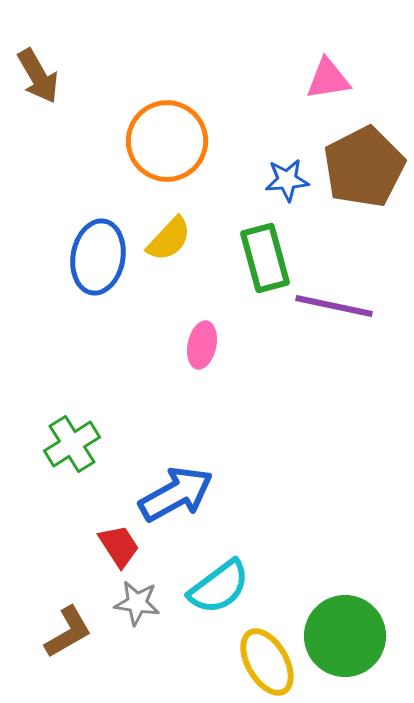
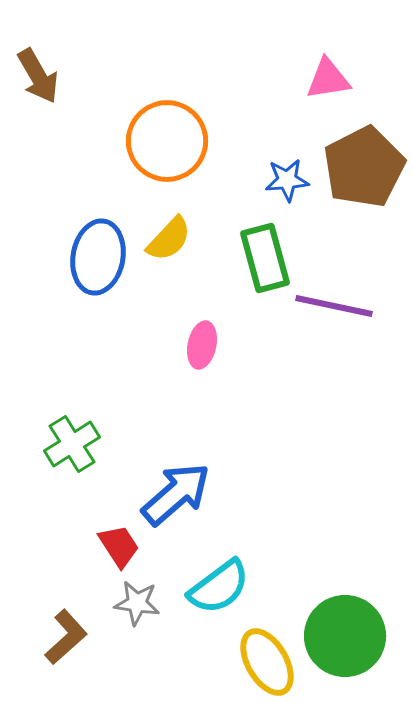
blue arrow: rotated 12 degrees counterclockwise
brown L-shape: moved 2 px left, 5 px down; rotated 12 degrees counterclockwise
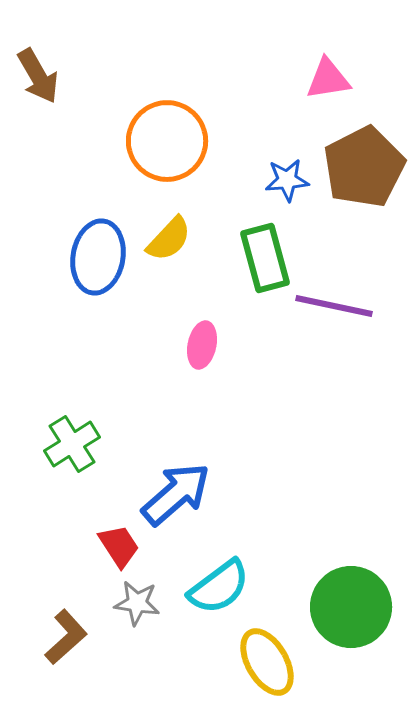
green circle: moved 6 px right, 29 px up
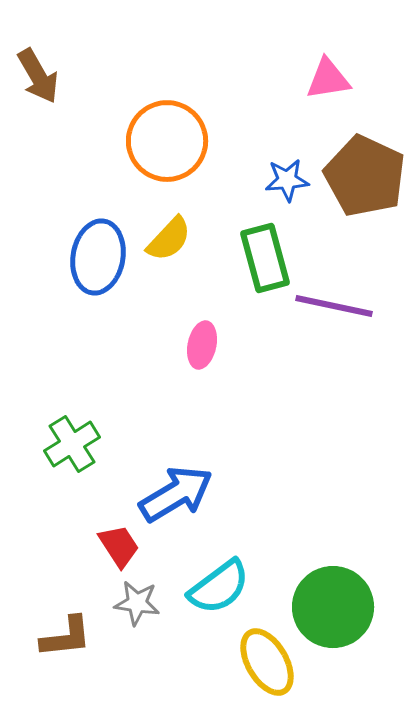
brown pentagon: moved 1 px right, 9 px down; rotated 20 degrees counterclockwise
blue arrow: rotated 10 degrees clockwise
green circle: moved 18 px left
brown L-shape: rotated 36 degrees clockwise
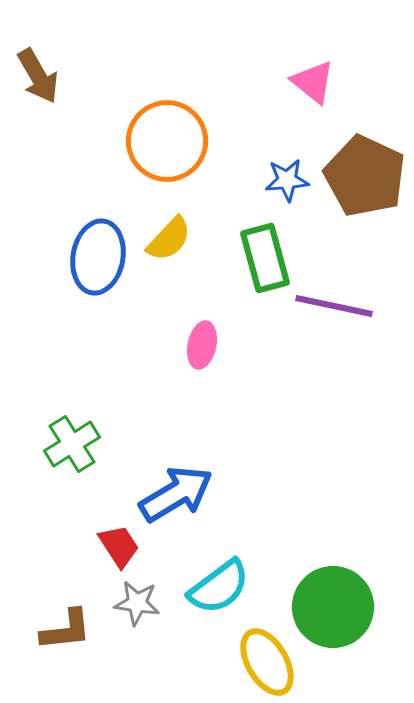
pink triangle: moved 15 px left, 3 px down; rotated 48 degrees clockwise
brown L-shape: moved 7 px up
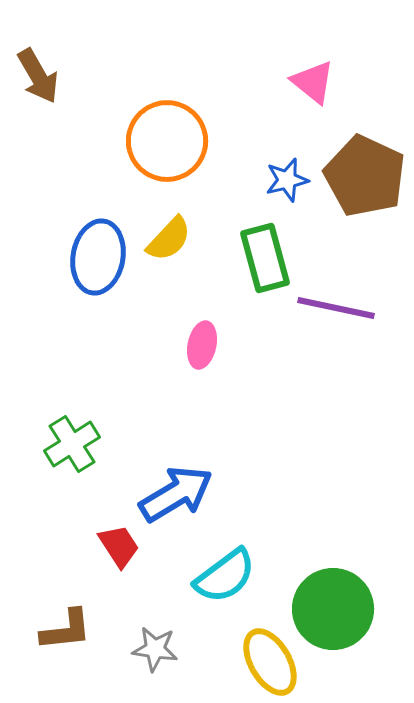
blue star: rotated 9 degrees counterclockwise
purple line: moved 2 px right, 2 px down
cyan semicircle: moved 6 px right, 11 px up
gray star: moved 18 px right, 46 px down
green circle: moved 2 px down
yellow ellipse: moved 3 px right
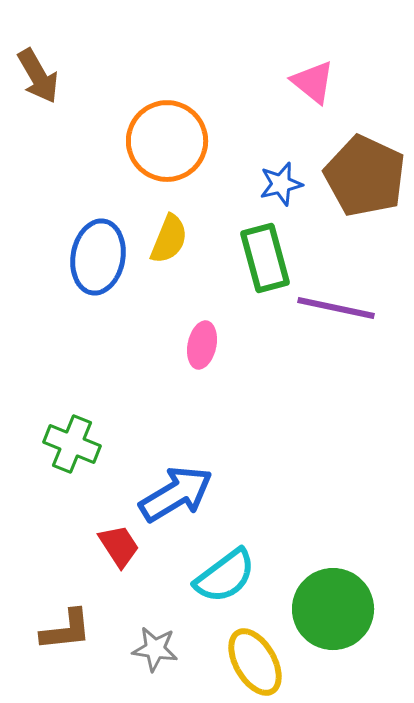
blue star: moved 6 px left, 4 px down
yellow semicircle: rotated 21 degrees counterclockwise
green cross: rotated 36 degrees counterclockwise
yellow ellipse: moved 15 px left
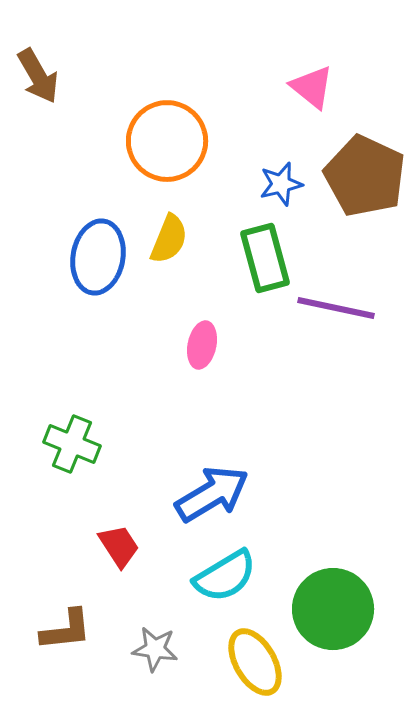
pink triangle: moved 1 px left, 5 px down
blue arrow: moved 36 px right
cyan semicircle: rotated 6 degrees clockwise
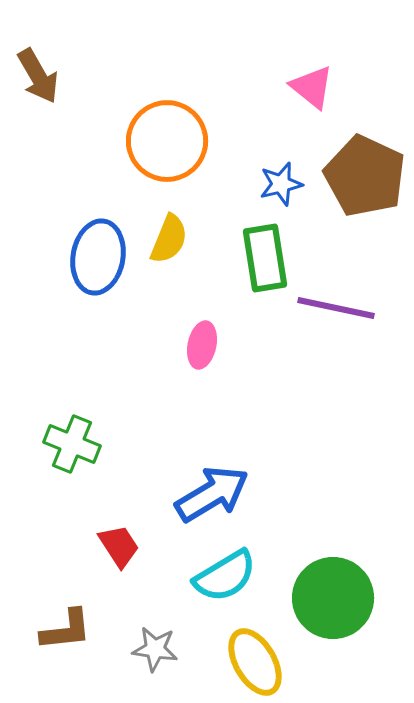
green rectangle: rotated 6 degrees clockwise
green circle: moved 11 px up
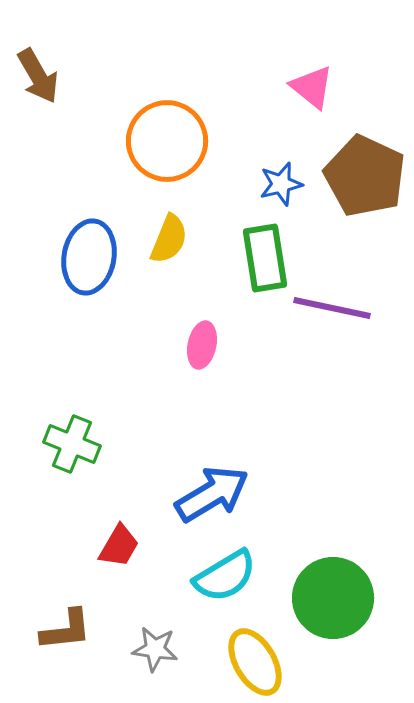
blue ellipse: moved 9 px left
purple line: moved 4 px left
red trapezoid: rotated 63 degrees clockwise
